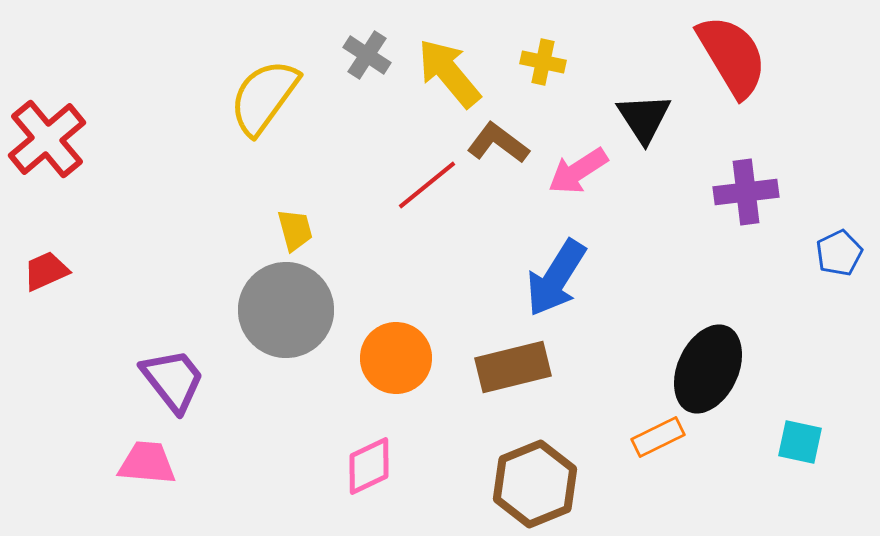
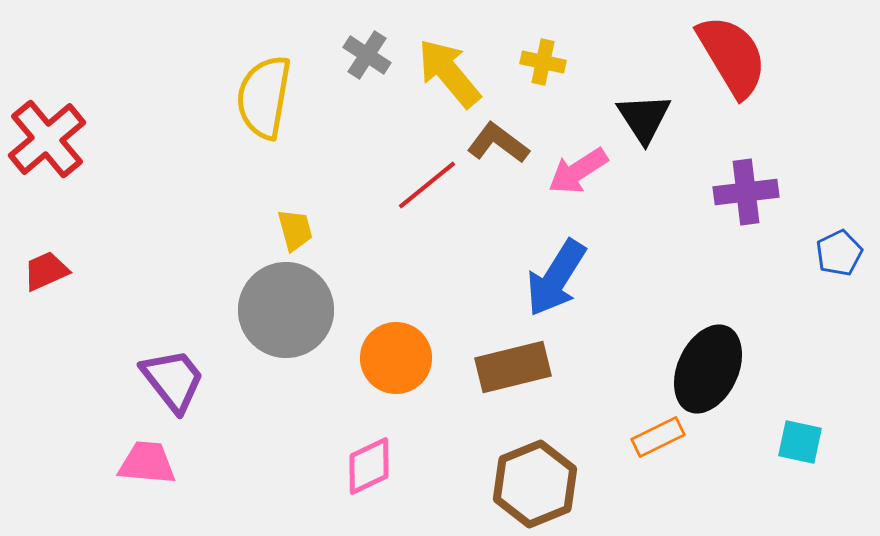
yellow semicircle: rotated 26 degrees counterclockwise
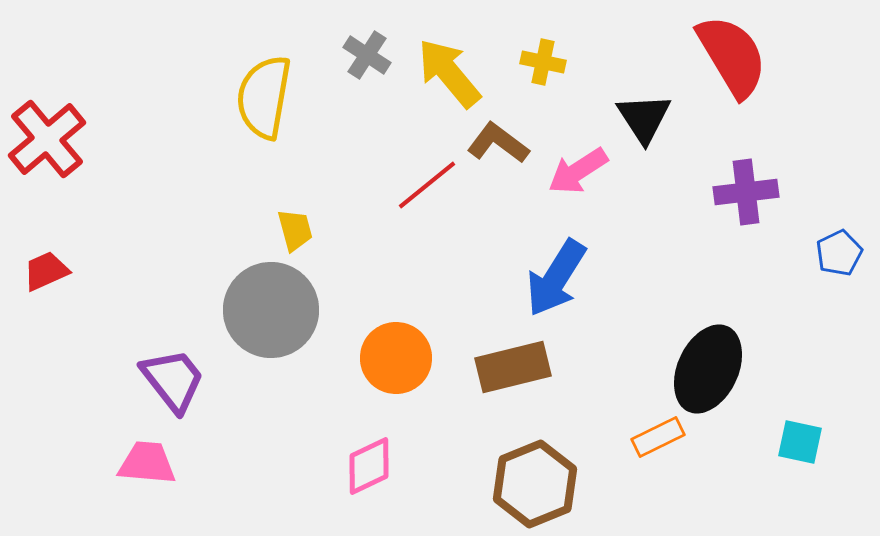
gray circle: moved 15 px left
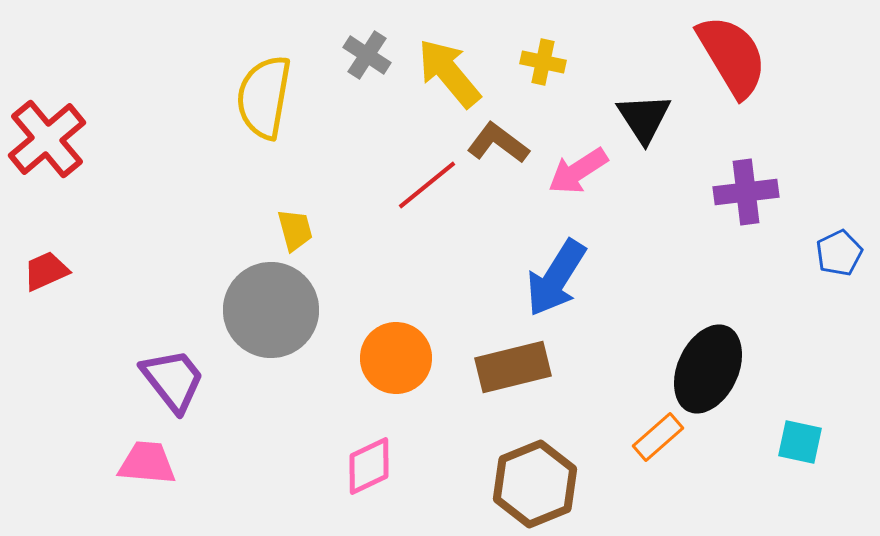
orange rectangle: rotated 15 degrees counterclockwise
